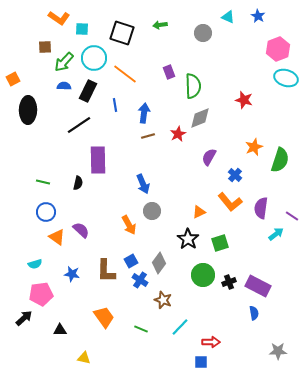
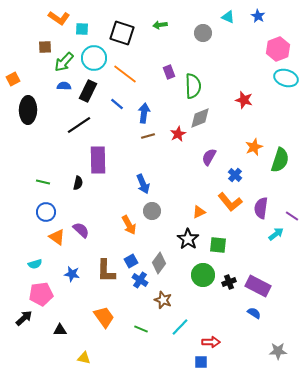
blue line at (115, 105): moved 2 px right, 1 px up; rotated 40 degrees counterclockwise
green square at (220, 243): moved 2 px left, 2 px down; rotated 24 degrees clockwise
blue semicircle at (254, 313): rotated 48 degrees counterclockwise
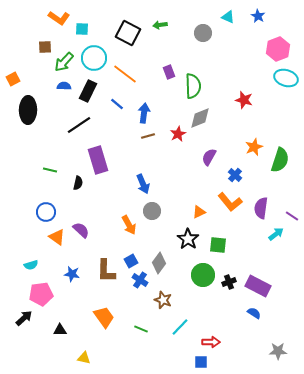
black square at (122, 33): moved 6 px right; rotated 10 degrees clockwise
purple rectangle at (98, 160): rotated 16 degrees counterclockwise
green line at (43, 182): moved 7 px right, 12 px up
cyan semicircle at (35, 264): moved 4 px left, 1 px down
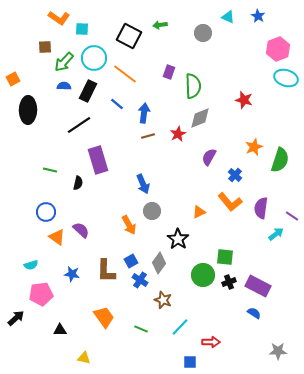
black square at (128, 33): moved 1 px right, 3 px down
purple rectangle at (169, 72): rotated 40 degrees clockwise
black star at (188, 239): moved 10 px left
green square at (218, 245): moved 7 px right, 12 px down
black arrow at (24, 318): moved 8 px left
blue square at (201, 362): moved 11 px left
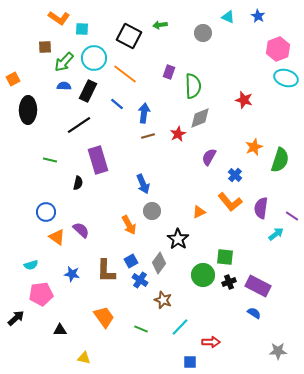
green line at (50, 170): moved 10 px up
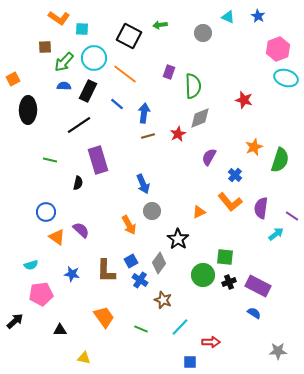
black arrow at (16, 318): moved 1 px left, 3 px down
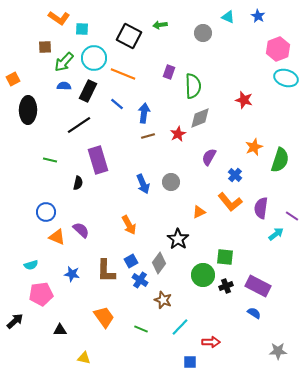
orange line at (125, 74): moved 2 px left; rotated 15 degrees counterclockwise
gray circle at (152, 211): moved 19 px right, 29 px up
orange triangle at (57, 237): rotated 12 degrees counterclockwise
black cross at (229, 282): moved 3 px left, 4 px down
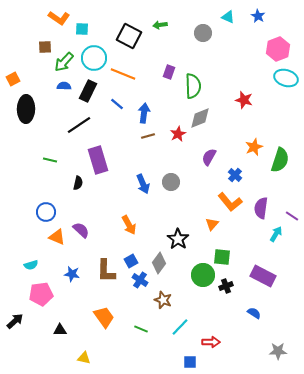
black ellipse at (28, 110): moved 2 px left, 1 px up
orange triangle at (199, 212): moved 13 px right, 12 px down; rotated 24 degrees counterclockwise
cyan arrow at (276, 234): rotated 21 degrees counterclockwise
green square at (225, 257): moved 3 px left
purple rectangle at (258, 286): moved 5 px right, 10 px up
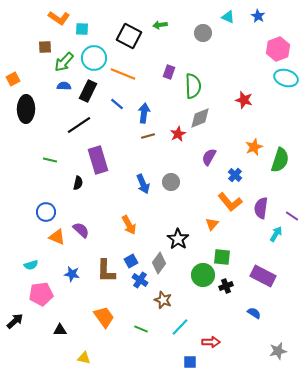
gray star at (278, 351): rotated 12 degrees counterclockwise
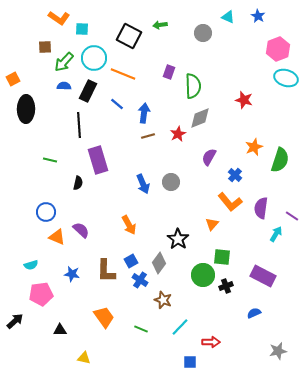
black line at (79, 125): rotated 60 degrees counterclockwise
blue semicircle at (254, 313): rotated 56 degrees counterclockwise
